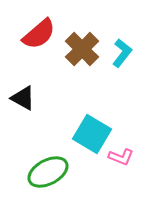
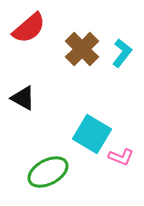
red semicircle: moved 10 px left, 6 px up
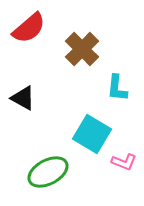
cyan L-shape: moved 5 px left, 35 px down; rotated 148 degrees clockwise
pink L-shape: moved 3 px right, 5 px down
